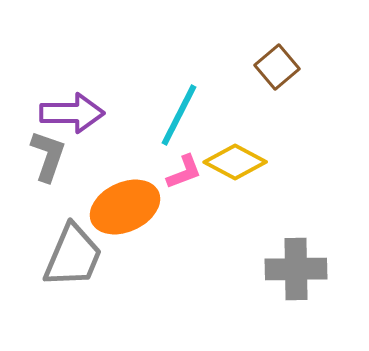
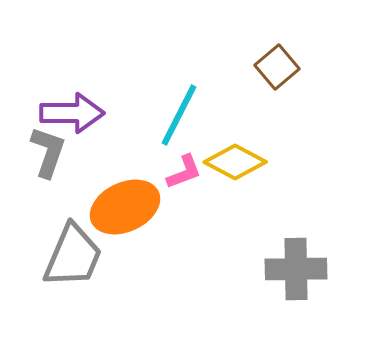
gray L-shape: moved 4 px up
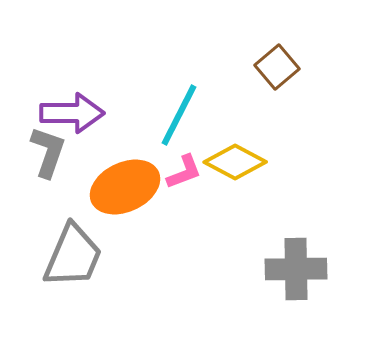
orange ellipse: moved 20 px up
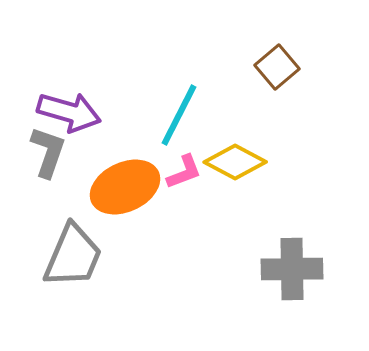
purple arrow: moved 3 px left, 1 px up; rotated 16 degrees clockwise
gray cross: moved 4 px left
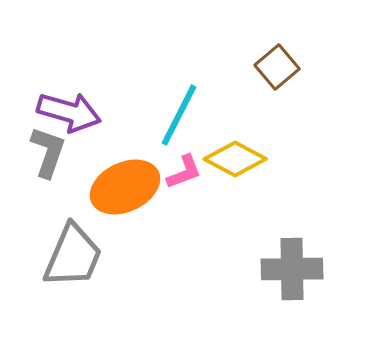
yellow diamond: moved 3 px up
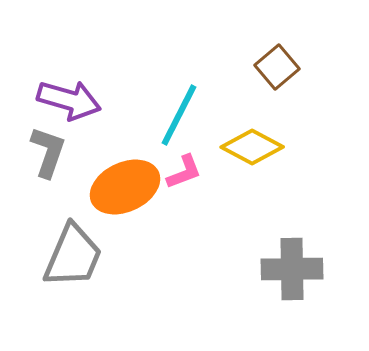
purple arrow: moved 12 px up
yellow diamond: moved 17 px right, 12 px up
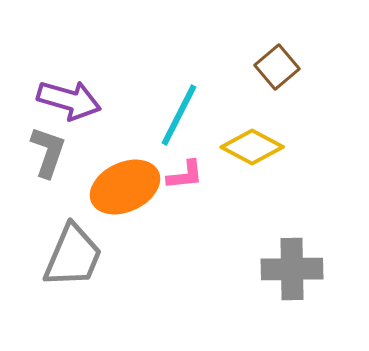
pink L-shape: moved 1 px right, 3 px down; rotated 15 degrees clockwise
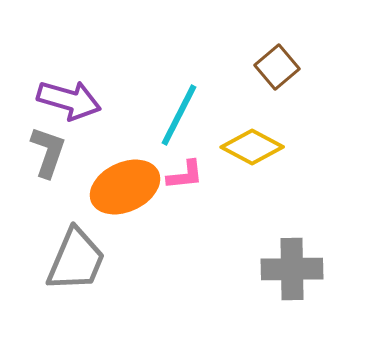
gray trapezoid: moved 3 px right, 4 px down
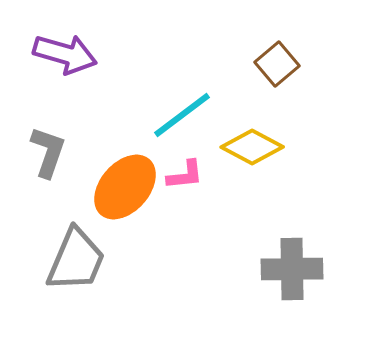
brown square: moved 3 px up
purple arrow: moved 4 px left, 46 px up
cyan line: moved 3 px right; rotated 26 degrees clockwise
orange ellipse: rotated 24 degrees counterclockwise
